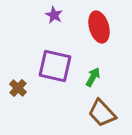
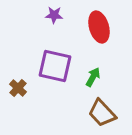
purple star: rotated 24 degrees counterclockwise
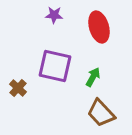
brown trapezoid: moved 1 px left
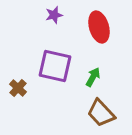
purple star: rotated 18 degrees counterclockwise
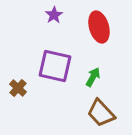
purple star: rotated 18 degrees counterclockwise
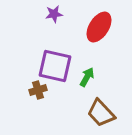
purple star: moved 1 px up; rotated 24 degrees clockwise
red ellipse: rotated 48 degrees clockwise
green arrow: moved 6 px left
brown cross: moved 20 px right, 2 px down; rotated 30 degrees clockwise
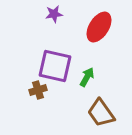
brown trapezoid: rotated 8 degrees clockwise
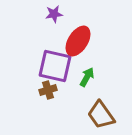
red ellipse: moved 21 px left, 14 px down
brown cross: moved 10 px right
brown trapezoid: moved 2 px down
